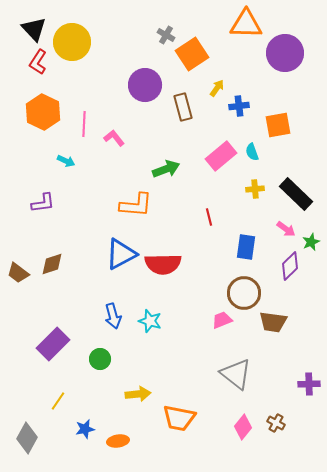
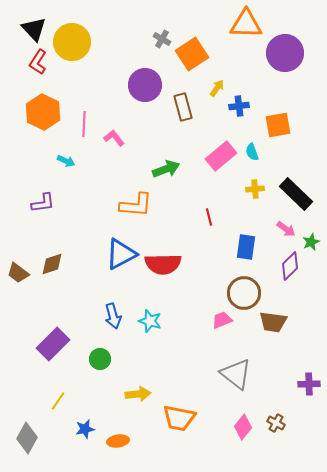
gray cross at (166, 35): moved 4 px left, 4 px down
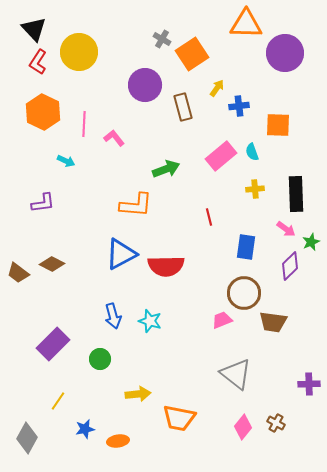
yellow circle at (72, 42): moved 7 px right, 10 px down
orange square at (278, 125): rotated 12 degrees clockwise
black rectangle at (296, 194): rotated 44 degrees clockwise
brown diamond at (52, 264): rotated 45 degrees clockwise
red semicircle at (163, 264): moved 3 px right, 2 px down
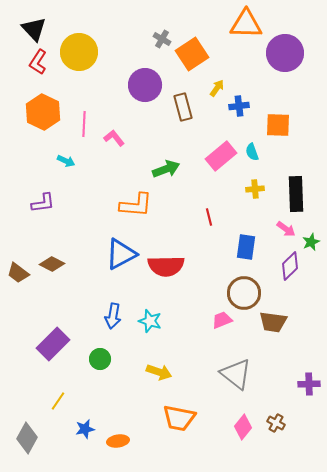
blue arrow at (113, 316): rotated 25 degrees clockwise
yellow arrow at (138, 394): moved 21 px right, 22 px up; rotated 25 degrees clockwise
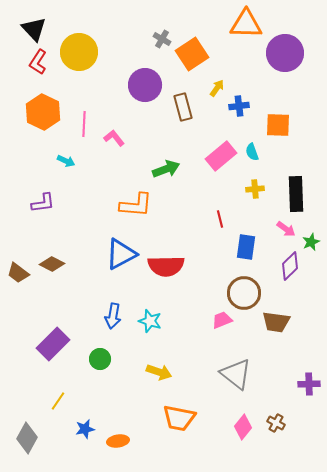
red line at (209, 217): moved 11 px right, 2 px down
brown trapezoid at (273, 322): moved 3 px right
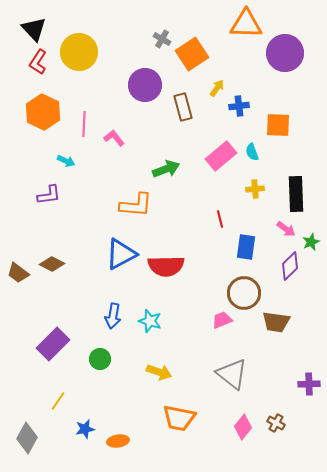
purple L-shape at (43, 203): moved 6 px right, 8 px up
gray triangle at (236, 374): moved 4 px left
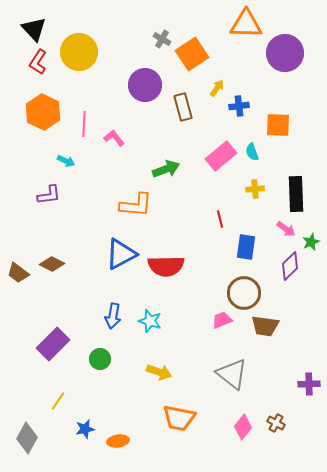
brown trapezoid at (276, 322): moved 11 px left, 4 px down
